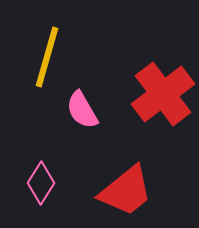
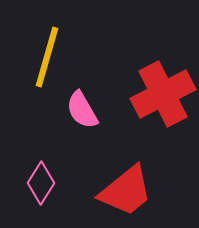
red cross: rotated 10 degrees clockwise
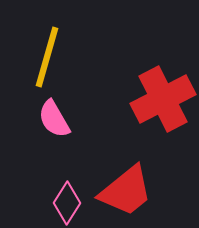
red cross: moved 5 px down
pink semicircle: moved 28 px left, 9 px down
pink diamond: moved 26 px right, 20 px down
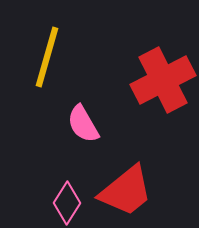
red cross: moved 19 px up
pink semicircle: moved 29 px right, 5 px down
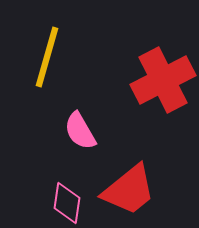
pink semicircle: moved 3 px left, 7 px down
red trapezoid: moved 3 px right, 1 px up
pink diamond: rotated 24 degrees counterclockwise
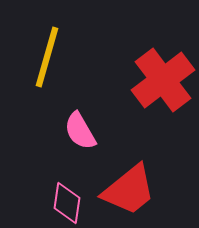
red cross: rotated 10 degrees counterclockwise
